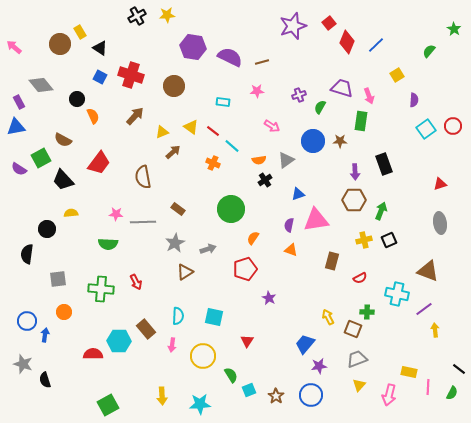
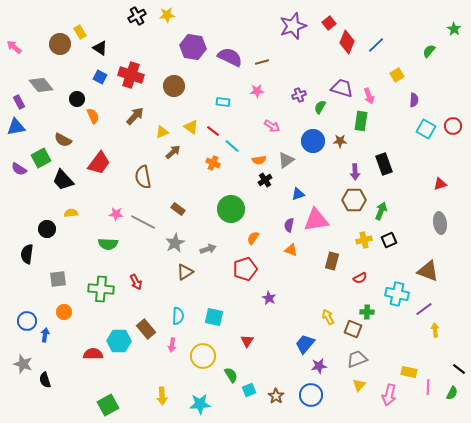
cyan square at (426, 129): rotated 24 degrees counterclockwise
gray line at (143, 222): rotated 30 degrees clockwise
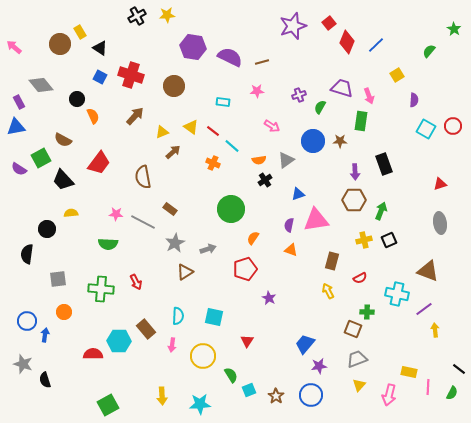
brown rectangle at (178, 209): moved 8 px left
yellow arrow at (328, 317): moved 26 px up
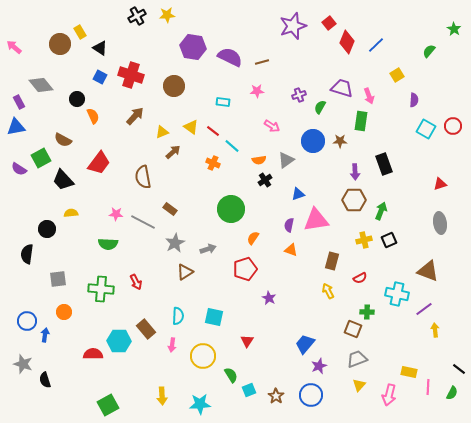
purple star at (319, 366): rotated 14 degrees counterclockwise
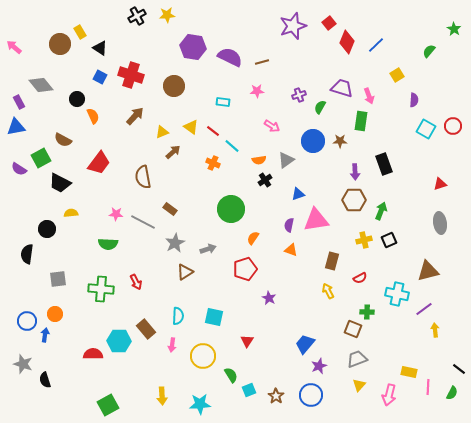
black trapezoid at (63, 180): moved 3 px left, 3 px down; rotated 20 degrees counterclockwise
brown triangle at (428, 271): rotated 35 degrees counterclockwise
orange circle at (64, 312): moved 9 px left, 2 px down
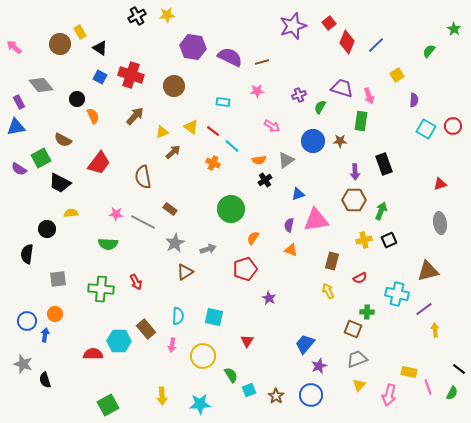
pink line at (428, 387): rotated 21 degrees counterclockwise
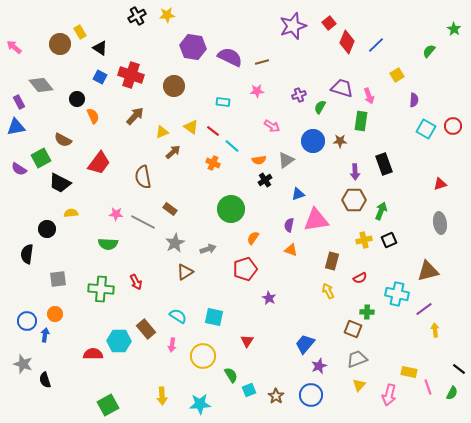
cyan semicircle at (178, 316): rotated 60 degrees counterclockwise
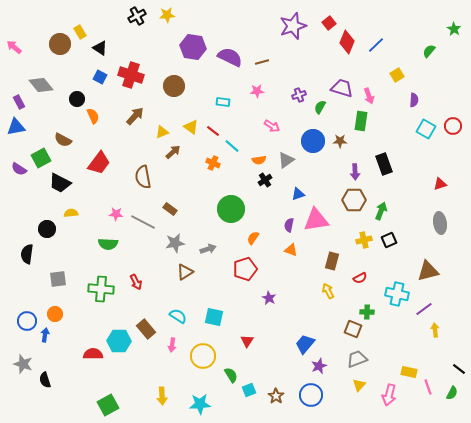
gray star at (175, 243): rotated 18 degrees clockwise
